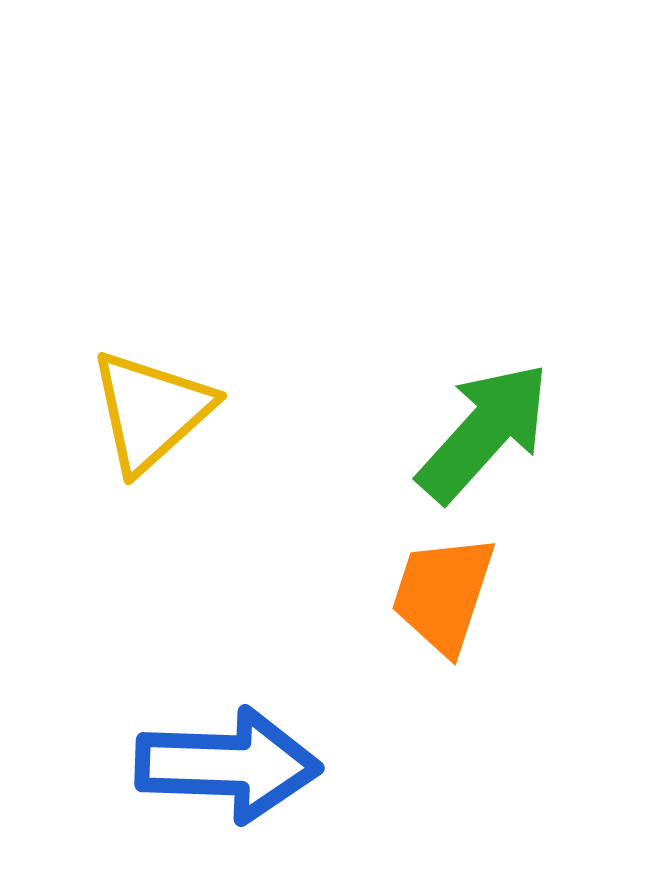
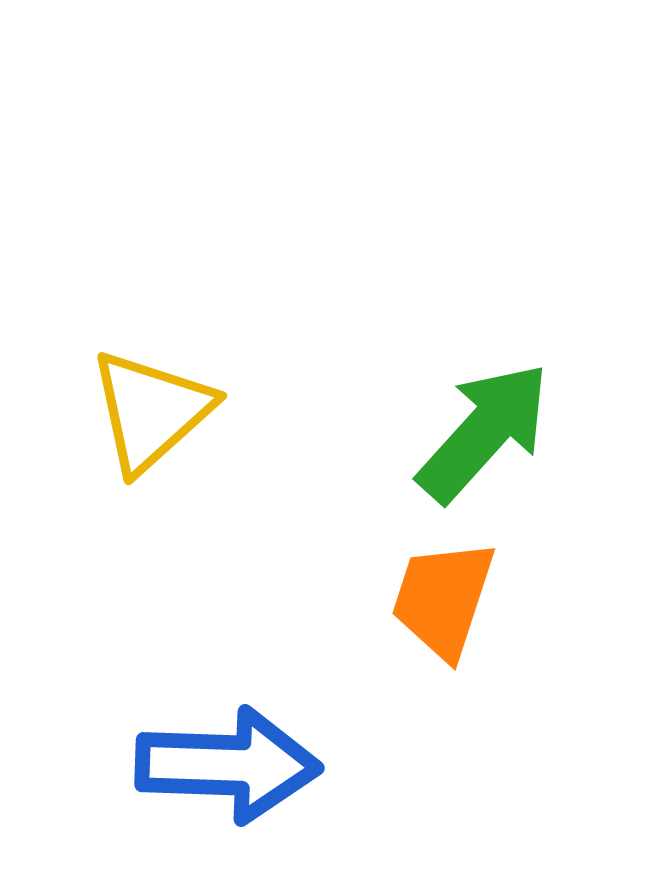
orange trapezoid: moved 5 px down
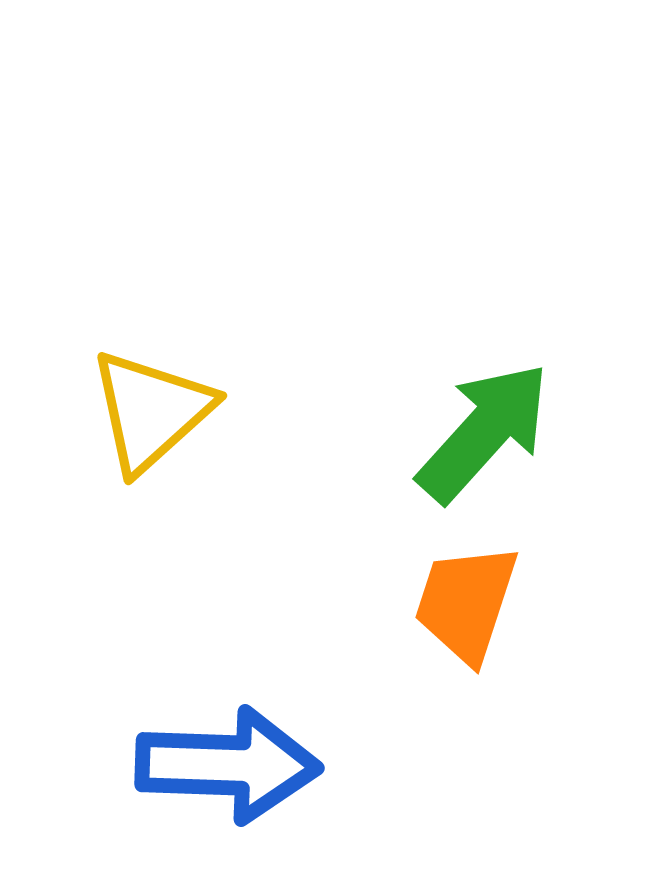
orange trapezoid: moved 23 px right, 4 px down
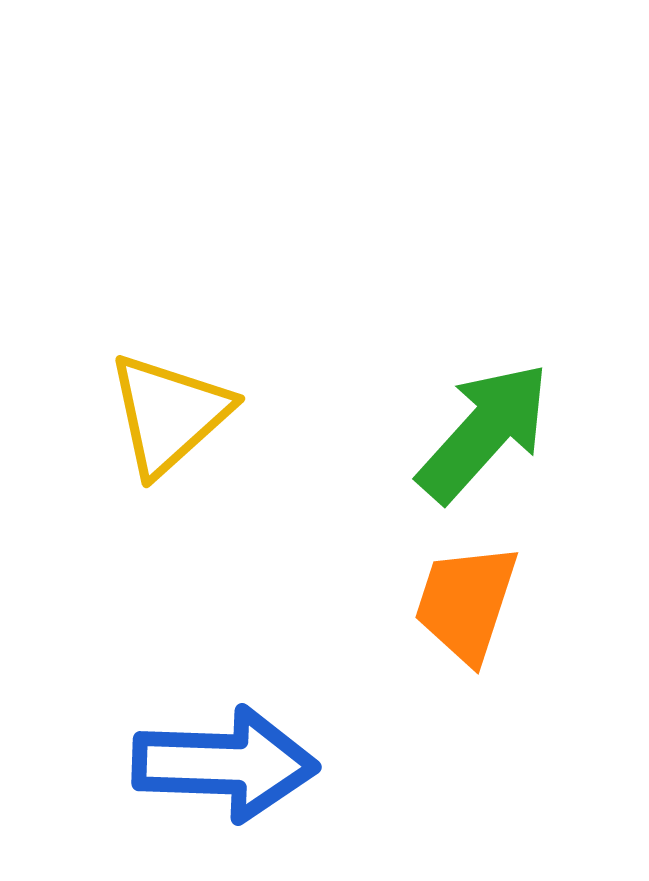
yellow triangle: moved 18 px right, 3 px down
blue arrow: moved 3 px left, 1 px up
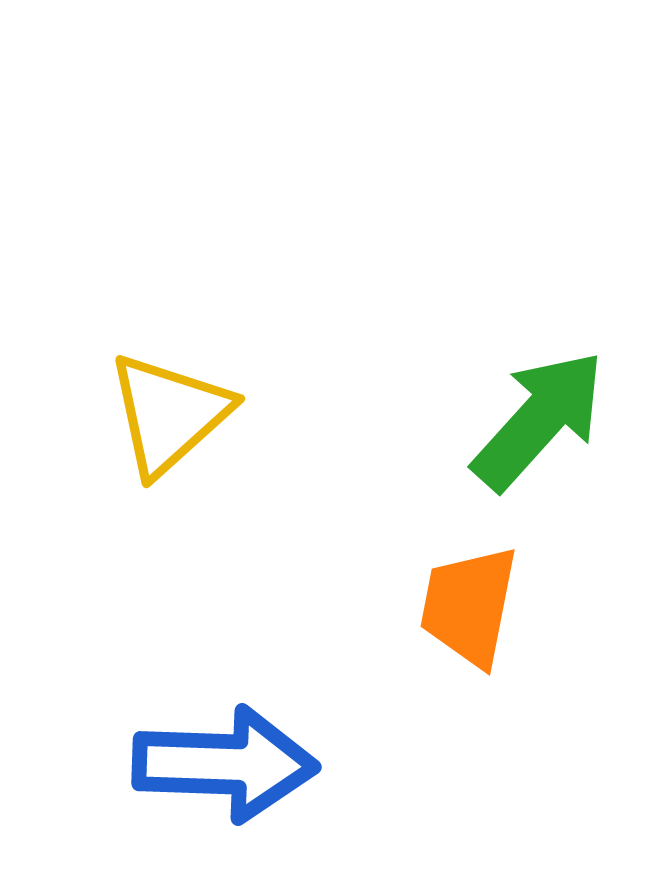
green arrow: moved 55 px right, 12 px up
orange trapezoid: moved 3 px right, 3 px down; rotated 7 degrees counterclockwise
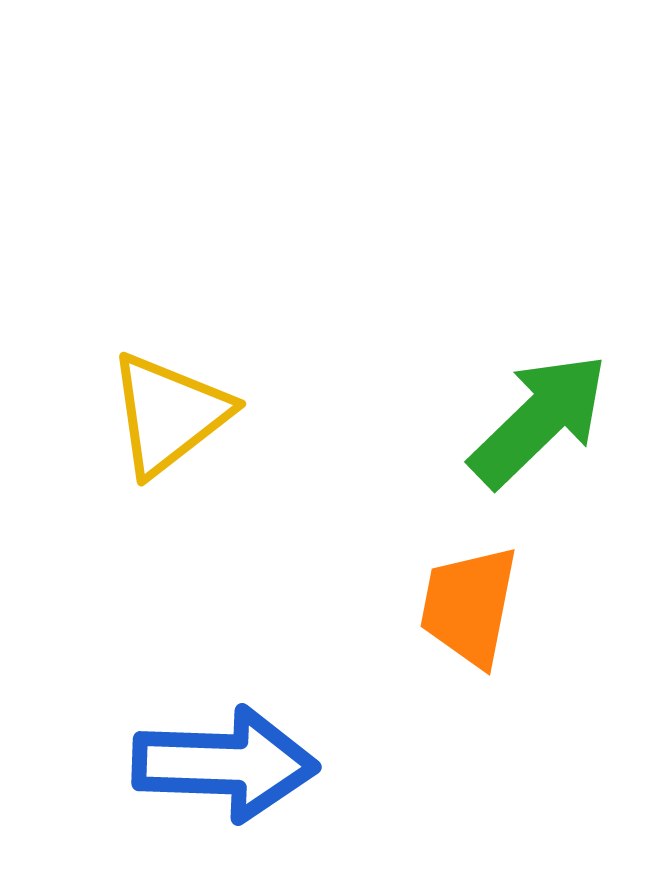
yellow triangle: rotated 4 degrees clockwise
green arrow: rotated 4 degrees clockwise
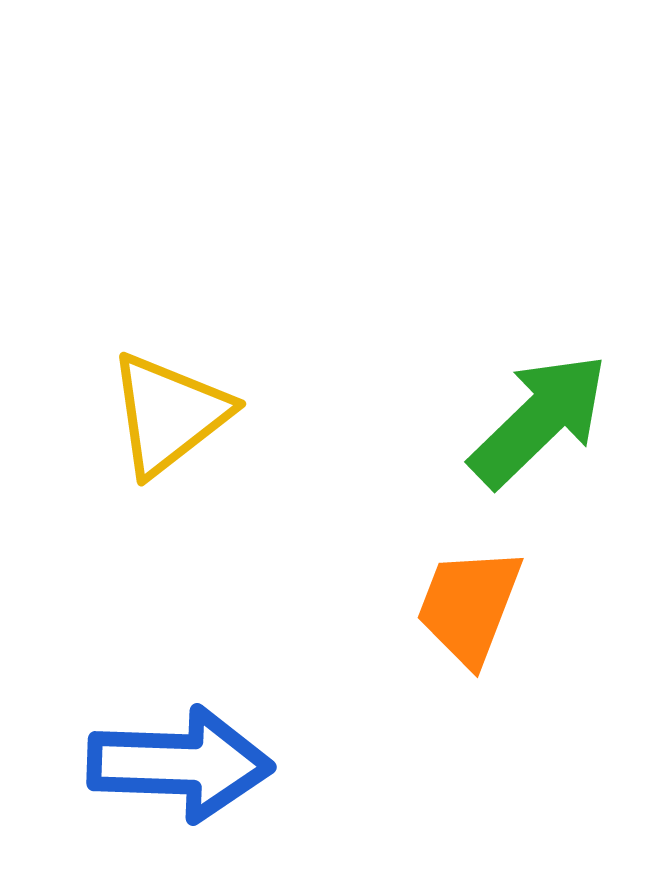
orange trapezoid: rotated 10 degrees clockwise
blue arrow: moved 45 px left
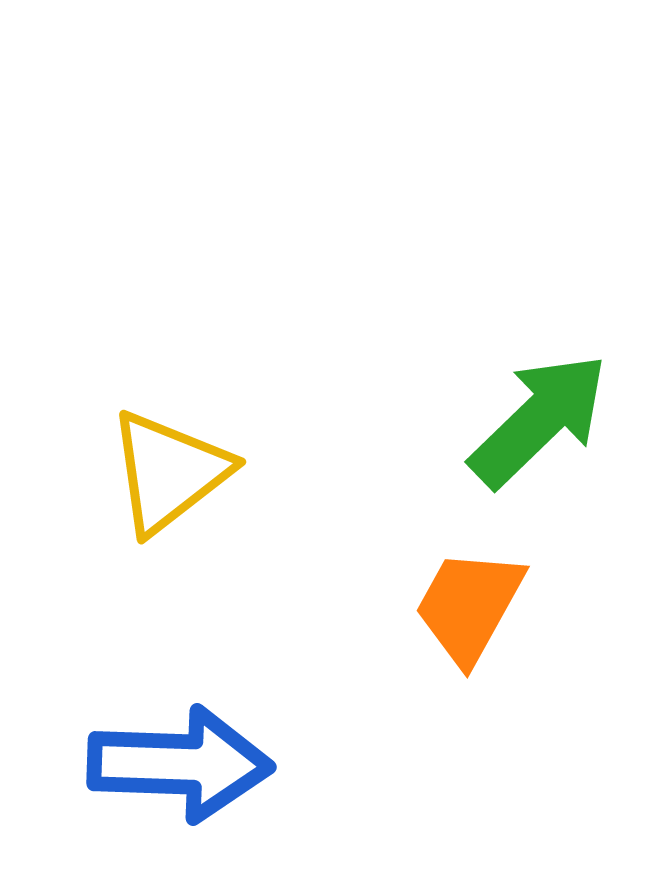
yellow triangle: moved 58 px down
orange trapezoid: rotated 8 degrees clockwise
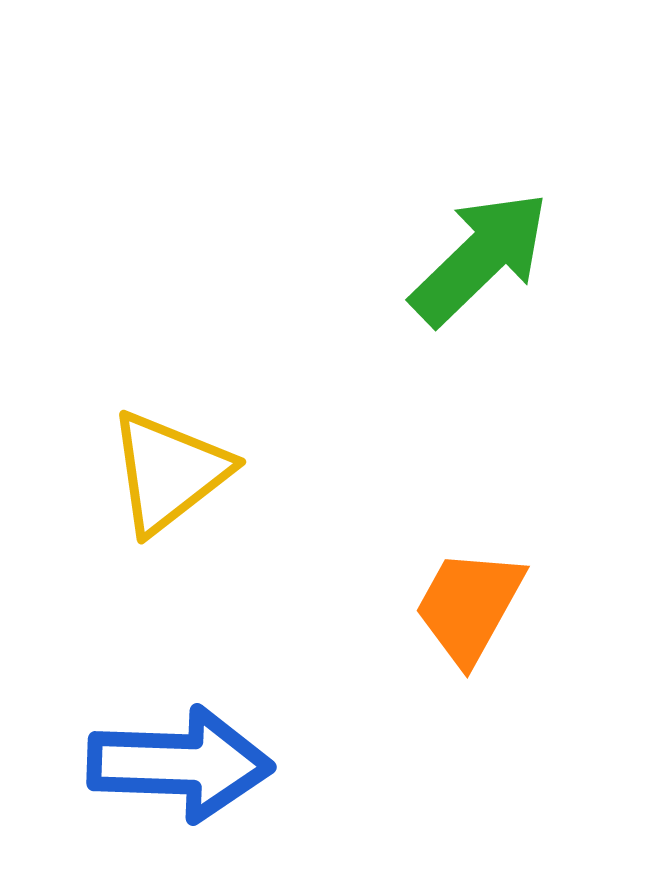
green arrow: moved 59 px left, 162 px up
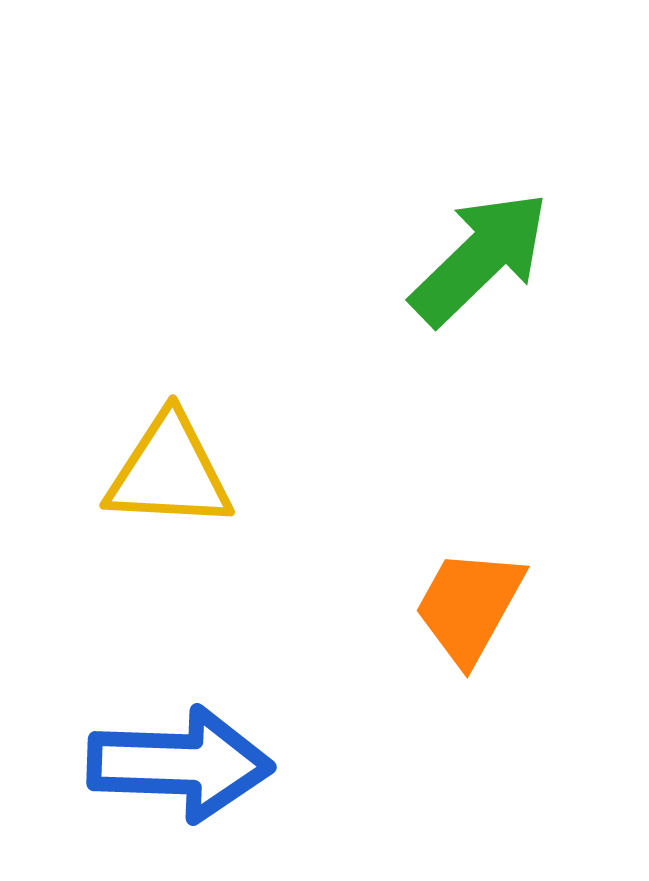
yellow triangle: rotated 41 degrees clockwise
